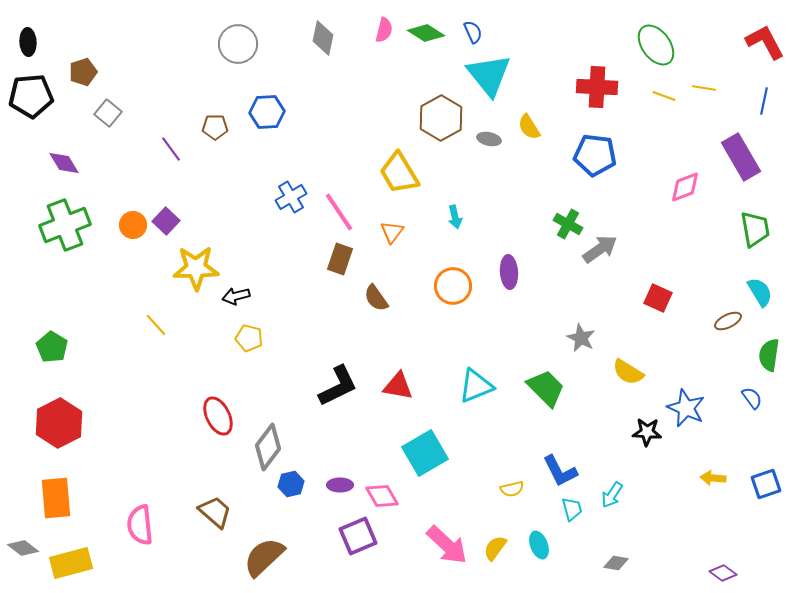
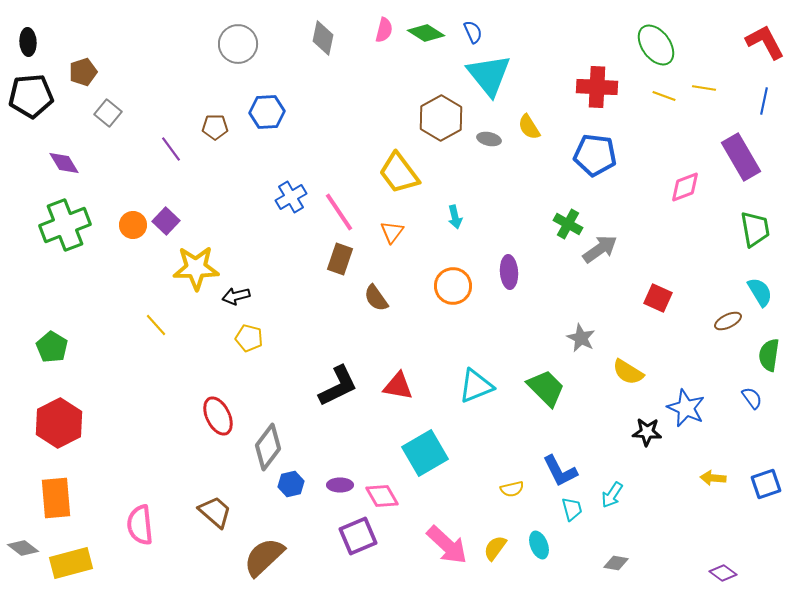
yellow trapezoid at (399, 173): rotated 6 degrees counterclockwise
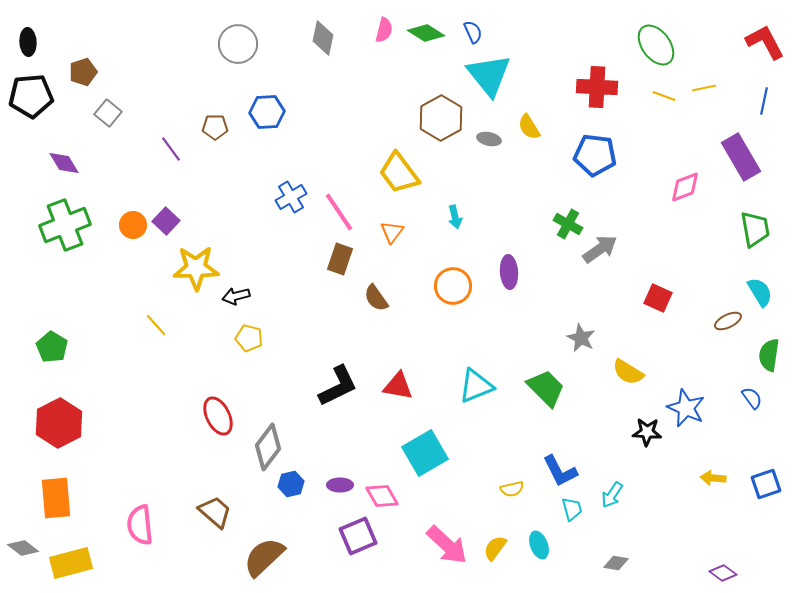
yellow line at (704, 88): rotated 20 degrees counterclockwise
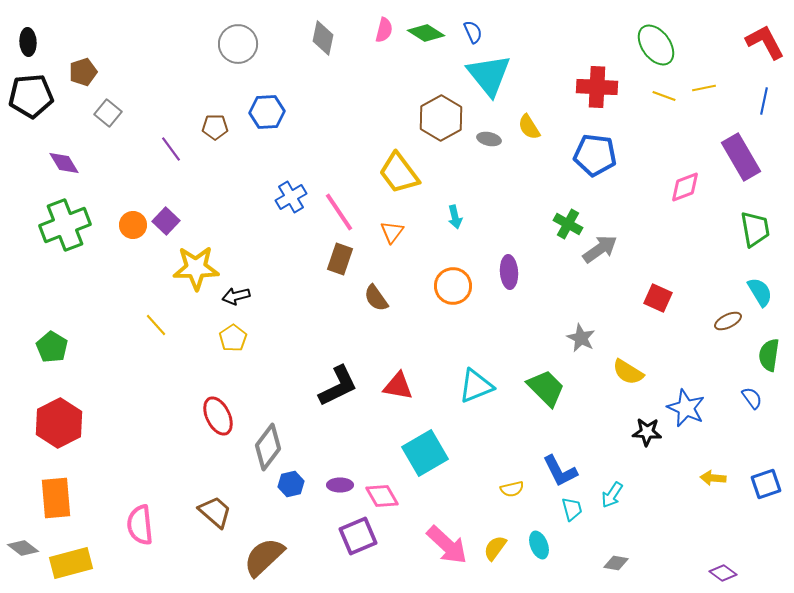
yellow pentagon at (249, 338): moved 16 px left; rotated 24 degrees clockwise
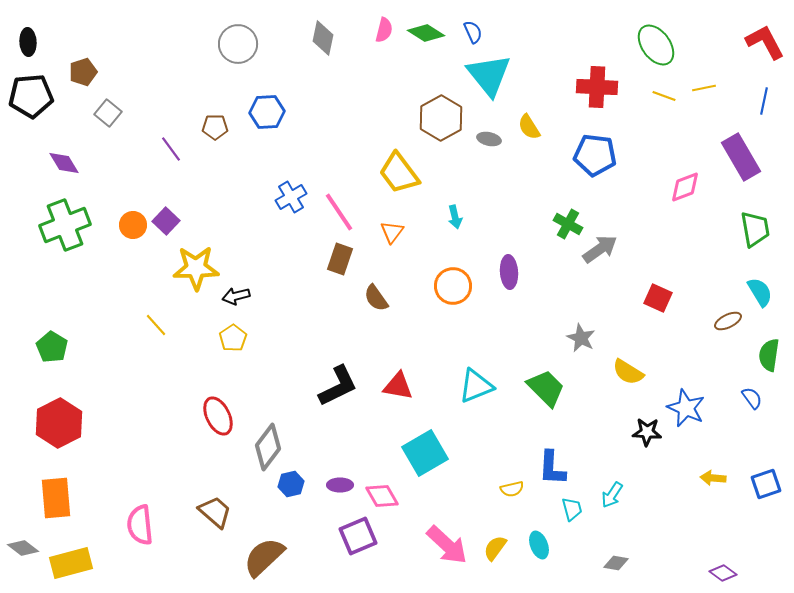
blue L-shape at (560, 471): moved 8 px left, 3 px up; rotated 30 degrees clockwise
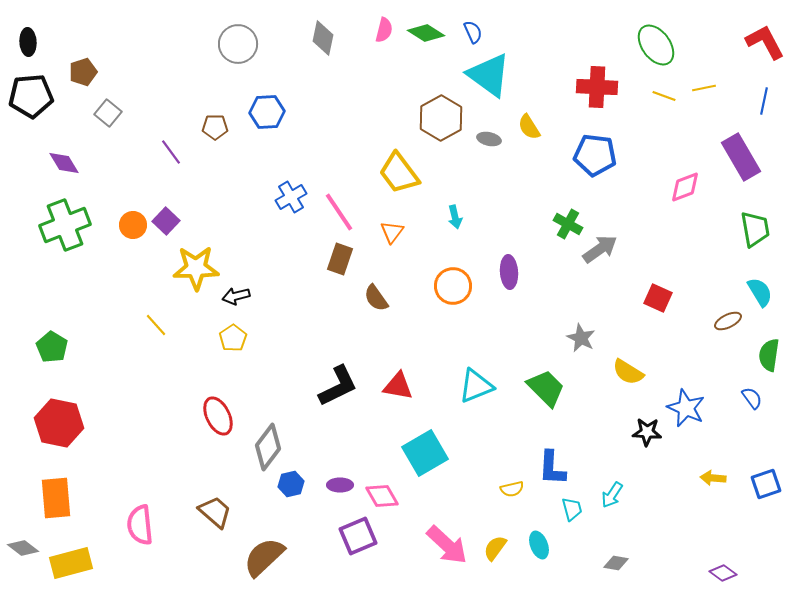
cyan triangle at (489, 75): rotated 15 degrees counterclockwise
purple line at (171, 149): moved 3 px down
red hexagon at (59, 423): rotated 21 degrees counterclockwise
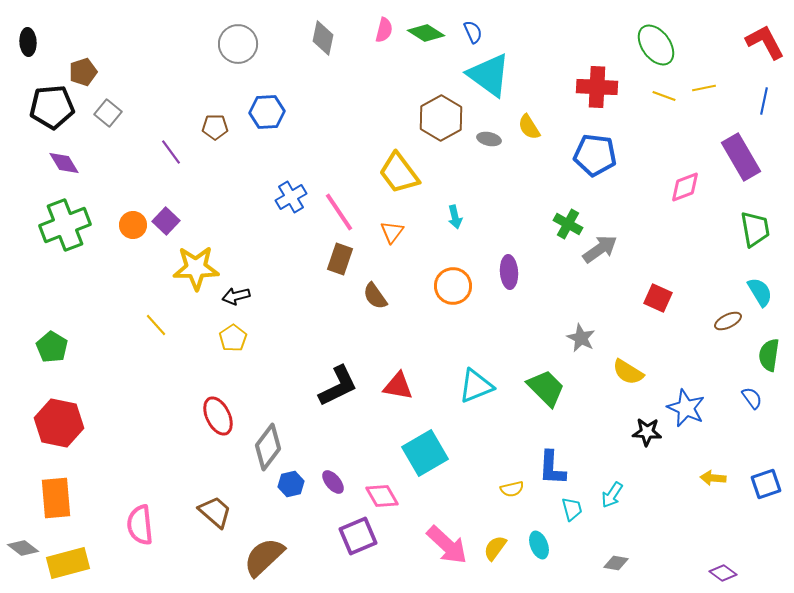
black pentagon at (31, 96): moved 21 px right, 11 px down
brown semicircle at (376, 298): moved 1 px left, 2 px up
purple ellipse at (340, 485): moved 7 px left, 3 px up; rotated 50 degrees clockwise
yellow rectangle at (71, 563): moved 3 px left
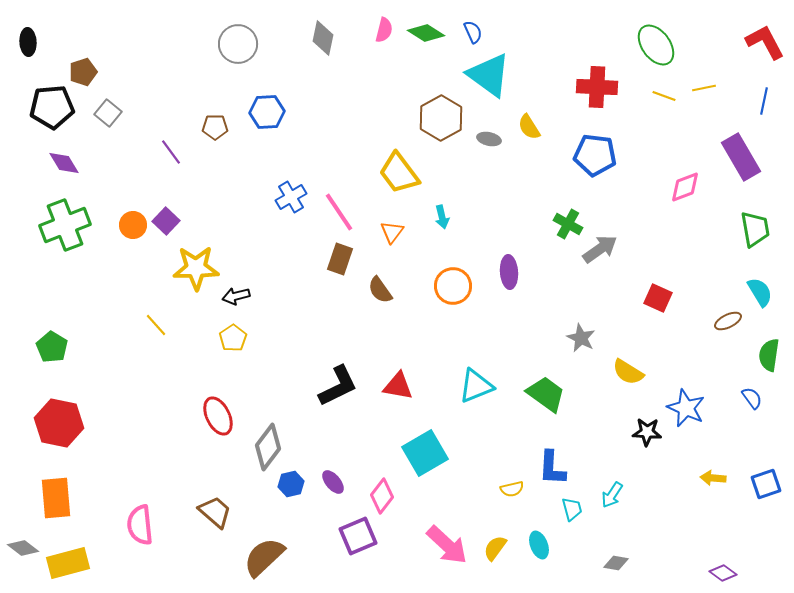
cyan arrow at (455, 217): moved 13 px left
brown semicircle at (375, 296): moved 5 px right, 6 px up
green trapezoid at (546, 388): moved 6 px down; rotated 9 degrees counterclockwise
pink diamond at (382, 496): rotated 68 degrees clockwise
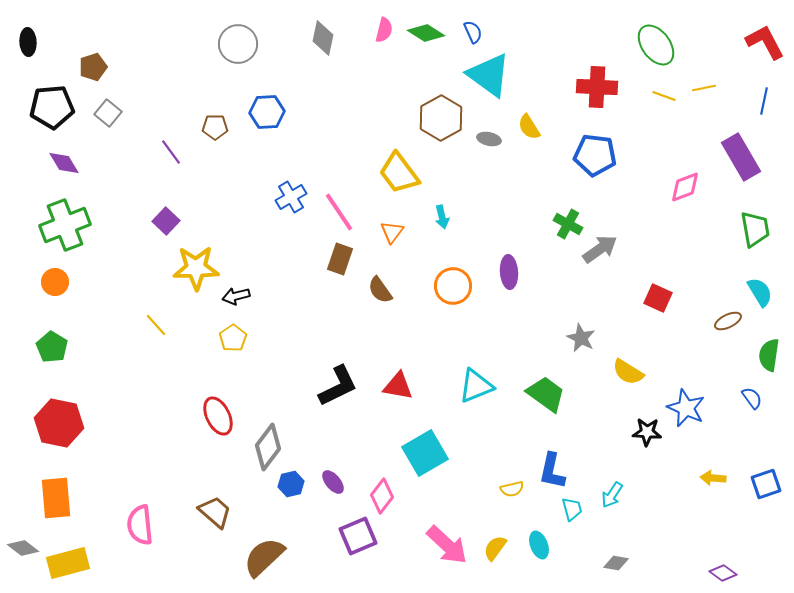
brown pentagon at (83, 72): moved 10 px right, 5 px up
orange circle at (133, 225): moved 78 px left, 57 px down
blue L-shape at (552, 468): moved 3 px down; rotated 9 degrees clockwise
